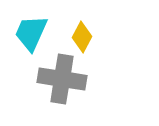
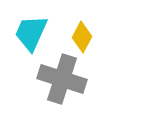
gray cross: rotated 9 degrees clockwise
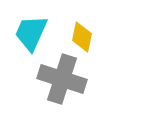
yellow diamond: rotated 16 degrees counterclockwise
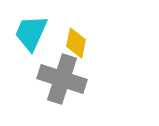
yellow diamond: moved 6 px left, 6 px down
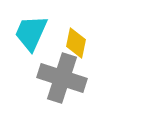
gray cross: moved 1 px up
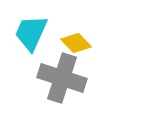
yellow diamond: rotated 56 degrees counterclockwise
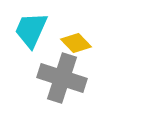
cyan trapezoid: moved 3 px up
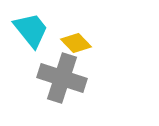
cyan trapezoid: rotated 117 degrees clockwise
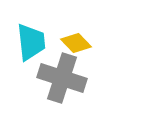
cyan trapezoid: moved 12 px down; rotated 33 degrees clockwise
